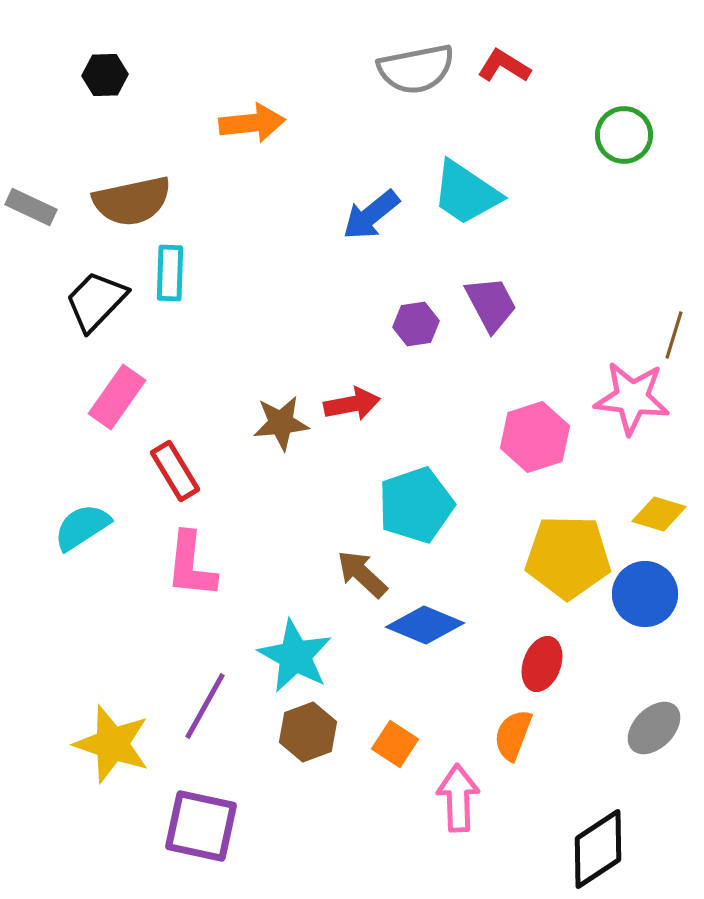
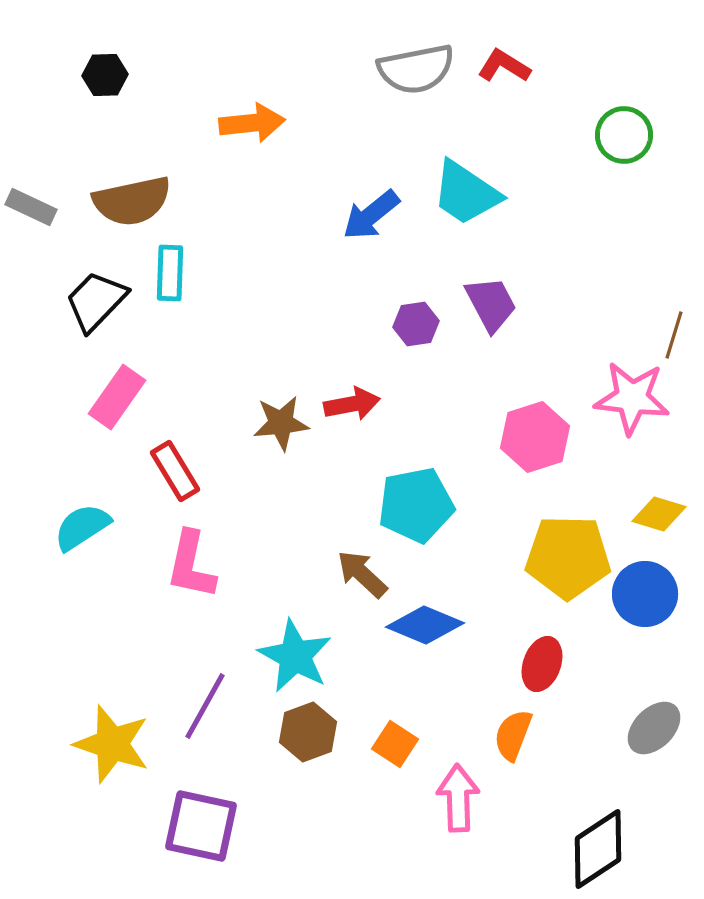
cyan pentagon: rotated 8 degrees clockwise
pink L-shape: rotated 6 degrees clockwise
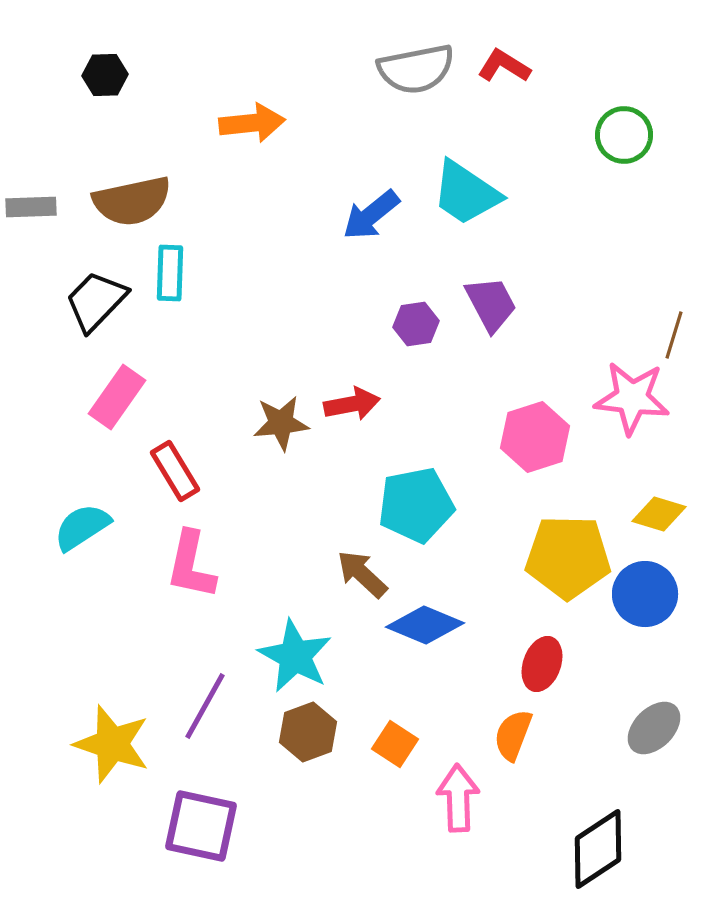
gray rectangle: rotated 27 degrees counterclockwise
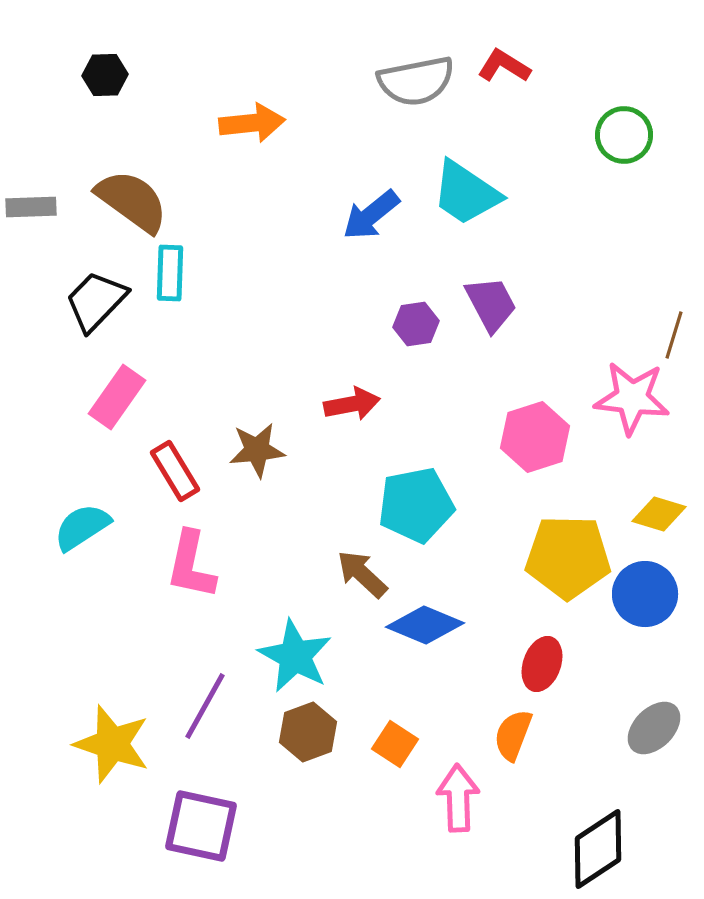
gray semicircle: moved 12 px down
brown semicircle: rotated 132 degrees counterclockwise
brown star: moved 24 px left, 27 px down
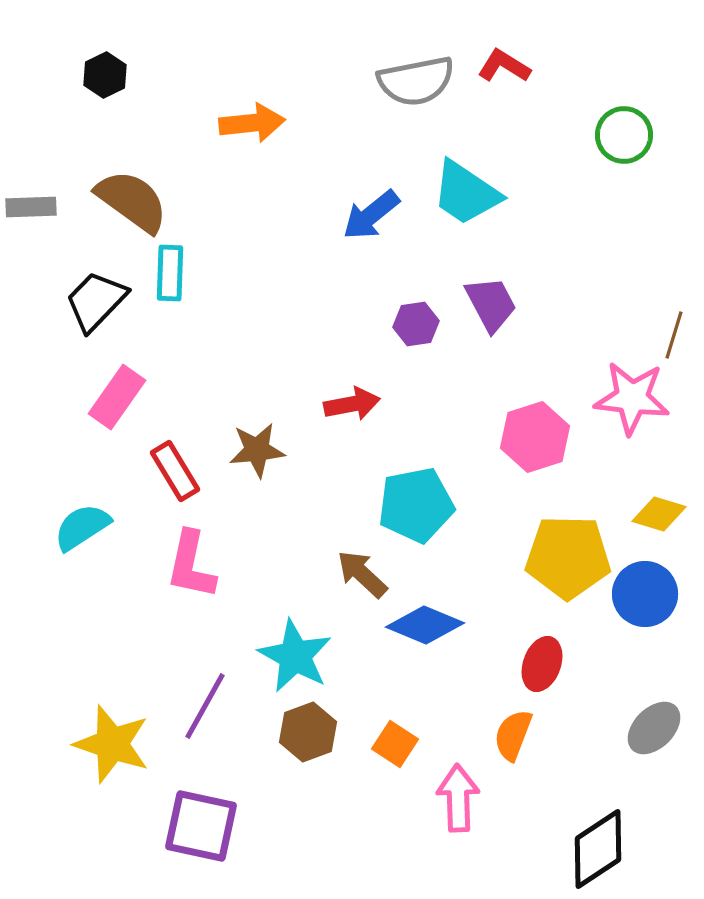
black hexagon: rotated 24 degrees counterclockwise
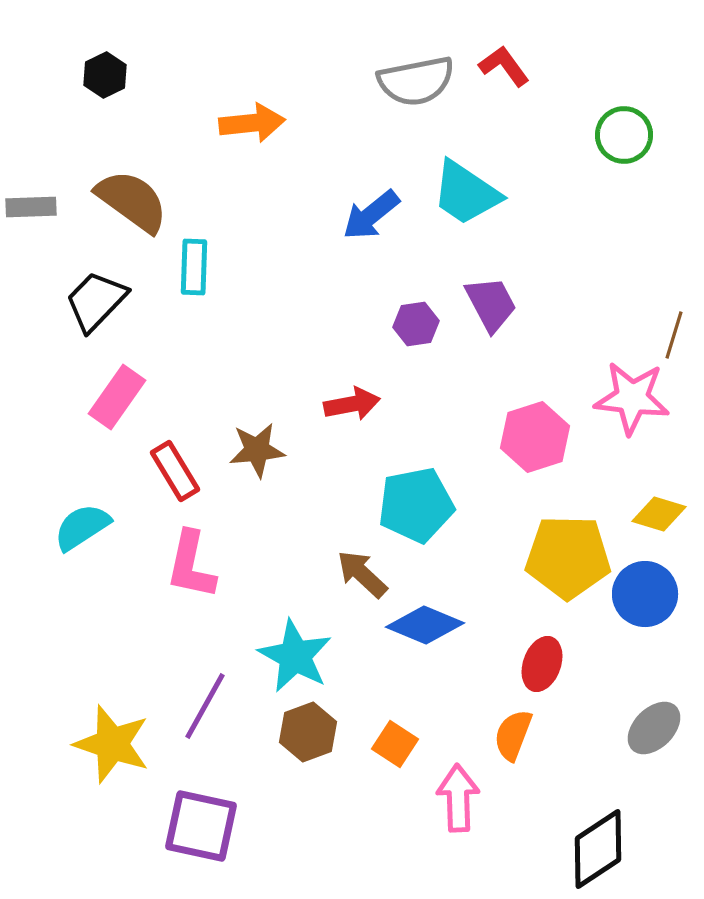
red L-shape: rotated 22 degrees clockwise
cyan rectangle: moved 24 px right, 6 px up
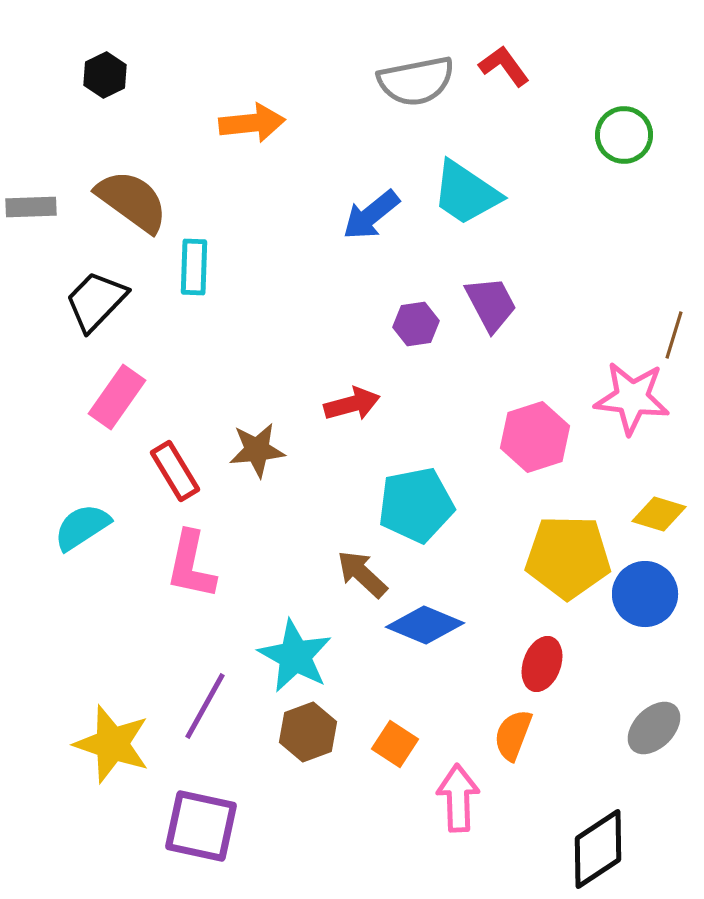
red arrow: rotated 4 degrees counterclockwise
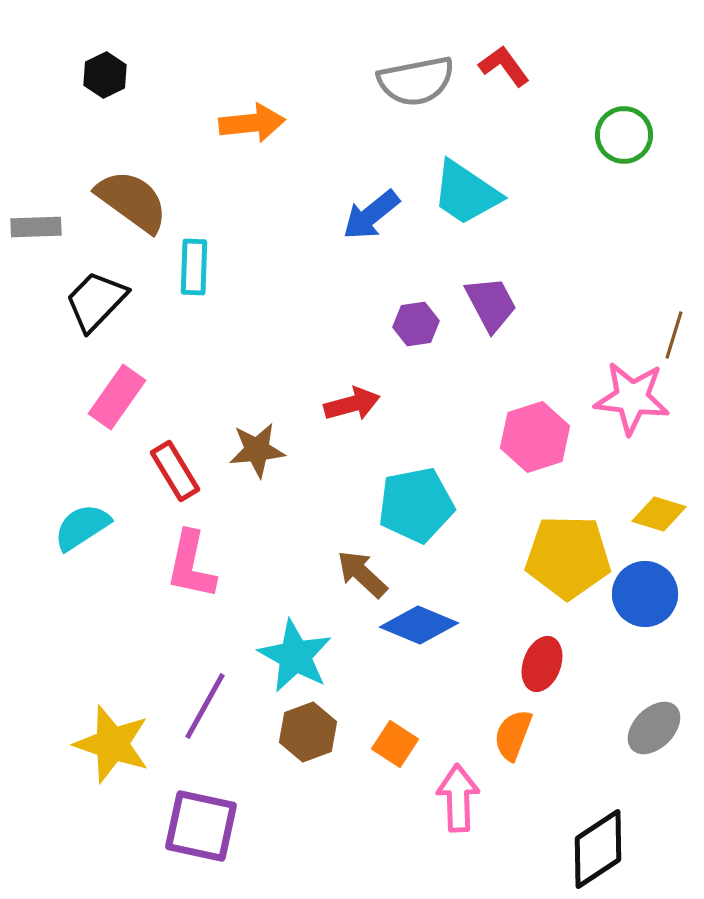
gray rectangle: moved 5 px right, 20 px down
blue diamond: moved 6 px left
